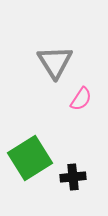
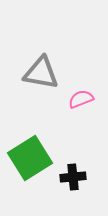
gray triangle: moved 14 px left, 11 px down; rotated 48 degrees counterclockwise
pink semicircle: rotated 145 degrees counterclockwise
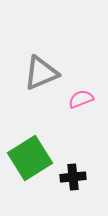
gray triangle: rotated 33 degrees counterclockwise
